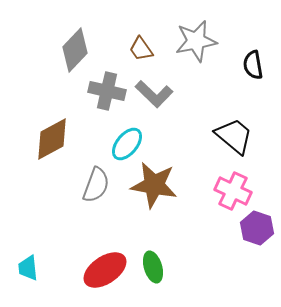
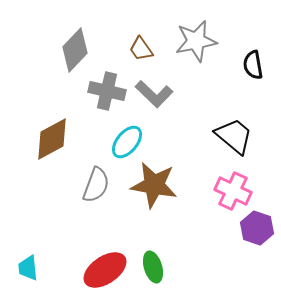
cyan ellipse: moved 2 px up
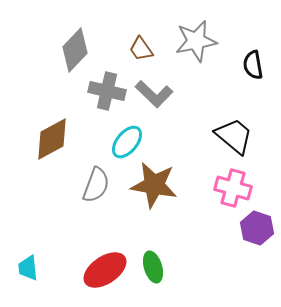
pink cross: moved 3 px up; rotated 9 degrees counterclockwise
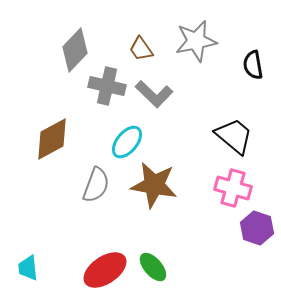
gray cross: moved 5 px up
green ellipse: rotated 24 degrees counterclockwise
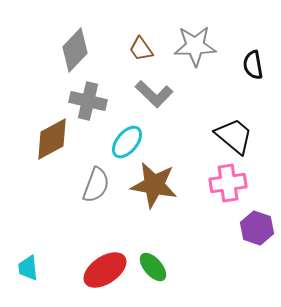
gray star: moved 1 px left, 5 px down; rotated 9 degrees clockwise
gray cross: moved 19 px left, 15 px down
pink cross: moved 5 px left, 5 px up; rotated 24 degrees counterclockwise
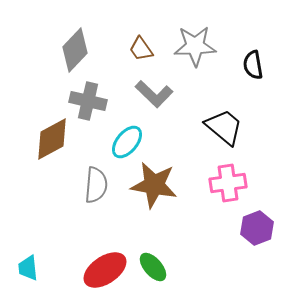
black trapezoid: moved 10 px left, 9 px up
gray semicircle: rotated 15 degrees counterclockwise
purple hexagon: rotated 20 degrees clockwise
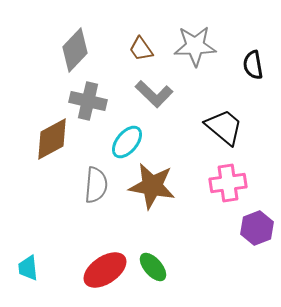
brown star: moved 2 px left, 1 px down
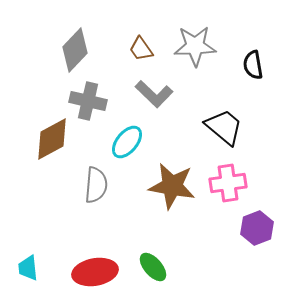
brown star: moved 20 px right
red ellipse: moved 10 px left, 2 px down; rotated 24 degrees clockwise
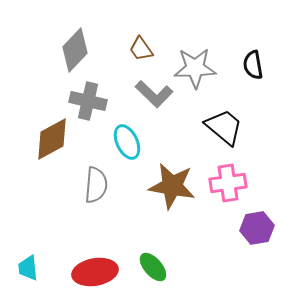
gray star: moved 22 px down
cyan ellipse: rotated 64 degrees counterclockwise
purple hexagon: rotated 12 degrees clockwise
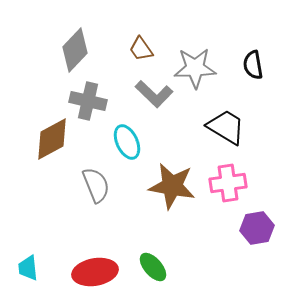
black trapezoid: moved 2 px right; rotated 9 degrees counterclockwise
gray semicircle: rotated 27 degrees counterclockwise
